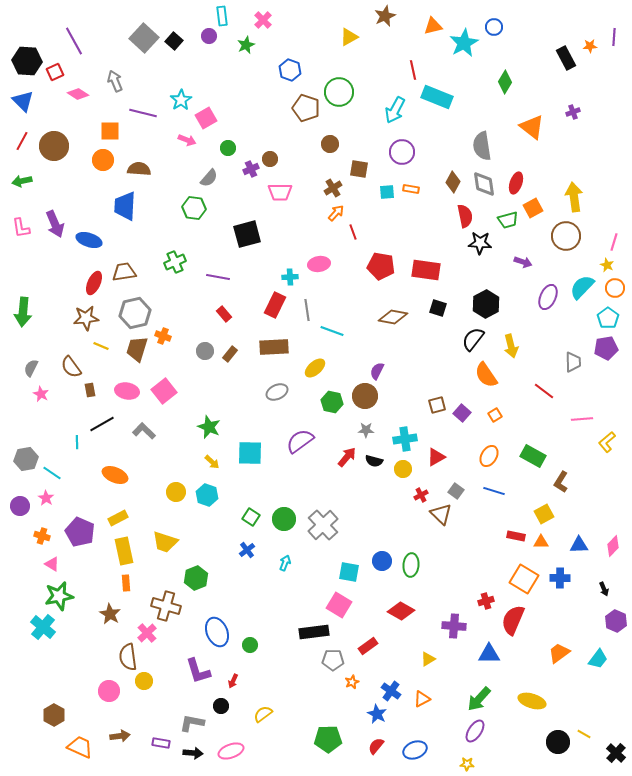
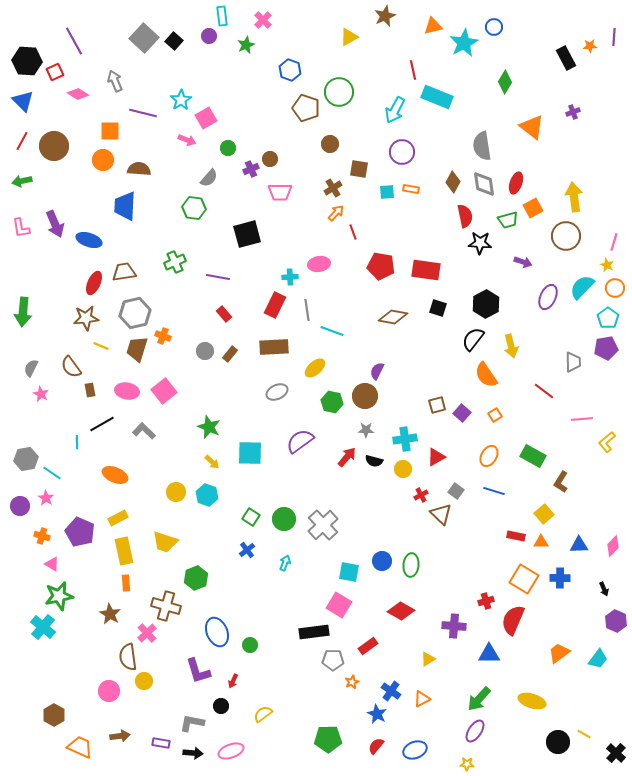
yellow square at (544, 514): rotated 12 degrees counterclockwise
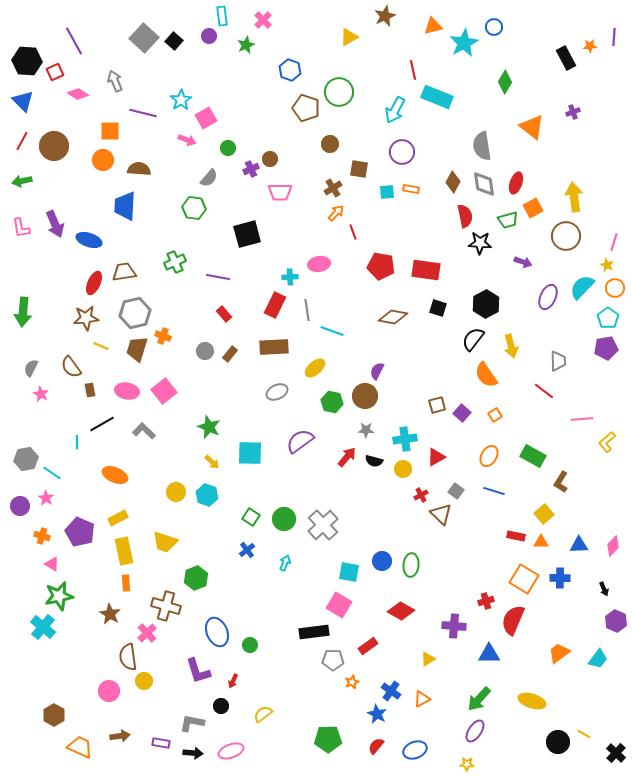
gray trapezoid at (573, 362): moved 15 px left, 1 px up
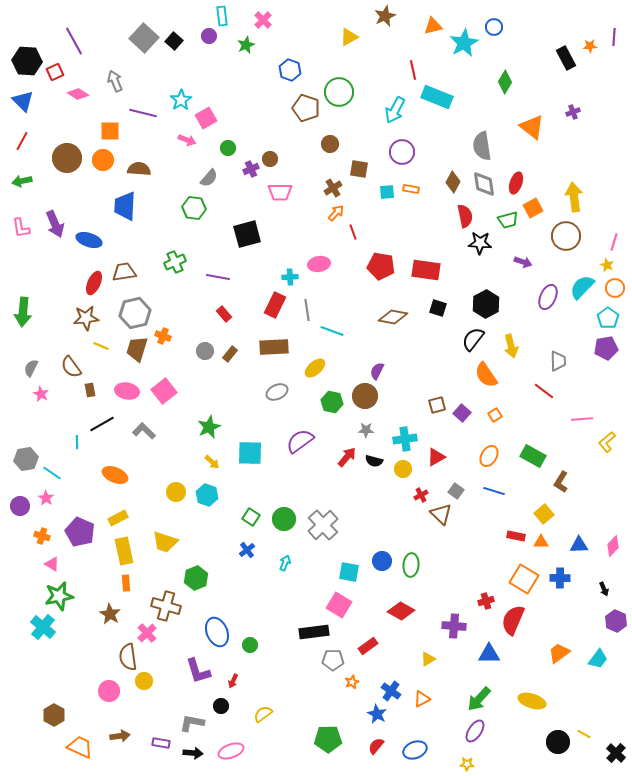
brown circle at (54, 146): moved 13 px right, 12 px down
green star at (209, 427): rotated 25 degrees clockwise
